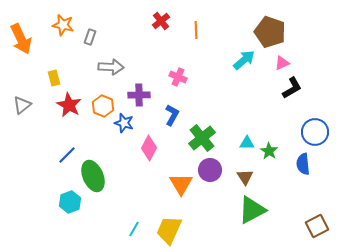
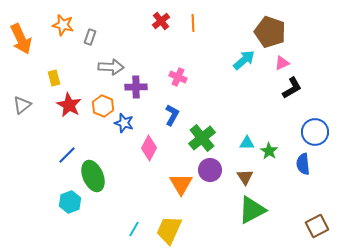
orange line: moved 3 px left, 7 px up
purple cross: moved 3 px left, 8 px up
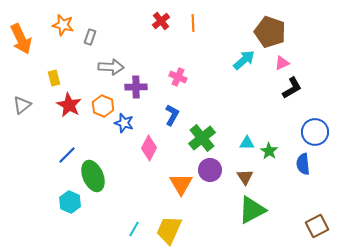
cyan hexagon: rotated 15 degrees counterclockwise
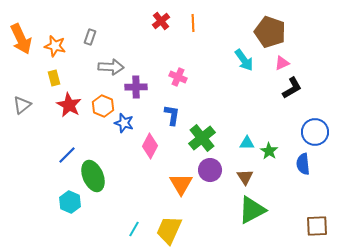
orange star: moved 8 px left, 21 px down
cyan arrow: rotated 95 degrees clockwise
blue L-shape: rotated 20 degrees counterclockwise
pink diamond: moved 1 px right, 2 px up
brown square: rotated 25 degrees clockwise
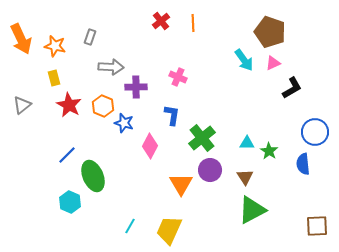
pink triangle: moved 9 px left
cyan line: moved 4 px left, 3 px up
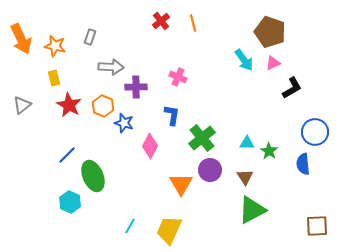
orange line: rotated 12 degrees counterclockwise
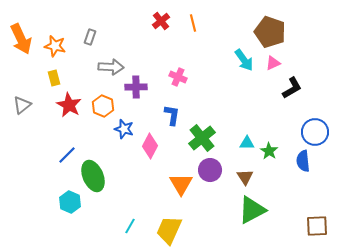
blue star: moved 6 px down
blue semicircle: moved 3 px up
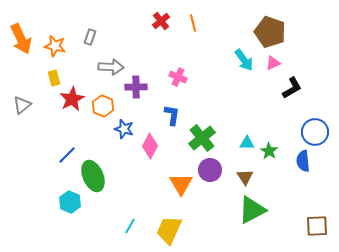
red star: moved 3 px right, 6 px up; rotated 15 degrees clockwise
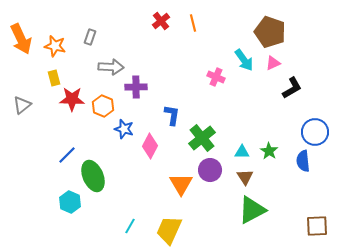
pink cross: moved 38 px right
red star: rotated 30 degrees clockwise
cyan triangle: moved 5 px left, 9 px down
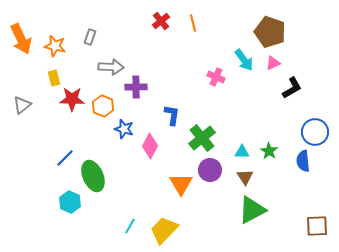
blue line: moved 2 px left, 3 px down
yellow trapezoid: moved 5 px left; rotated 20 degrees clockwise
